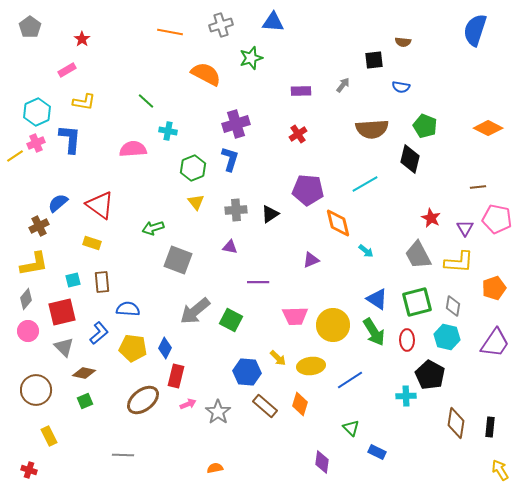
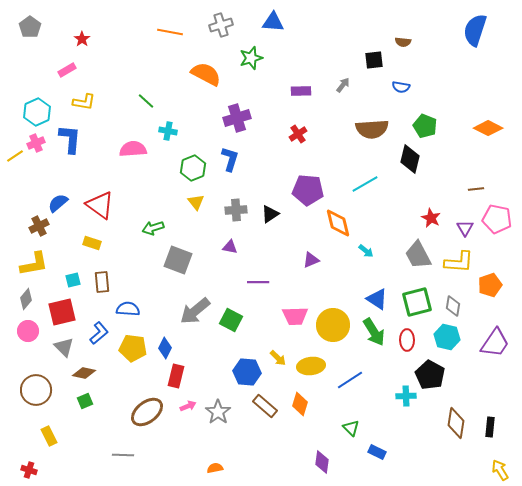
purple cross at (236, 124): moved 1 px right, 6 px up
brown line at (478, 187): moved 2 px left, 2 px down
orange pentagon at (494, 288): moved 4 px left, 3 px up
brown ellipse at (143, 400): moved 4 px right, 12 px down
pink arrow at (188, 404): moved 2 px down
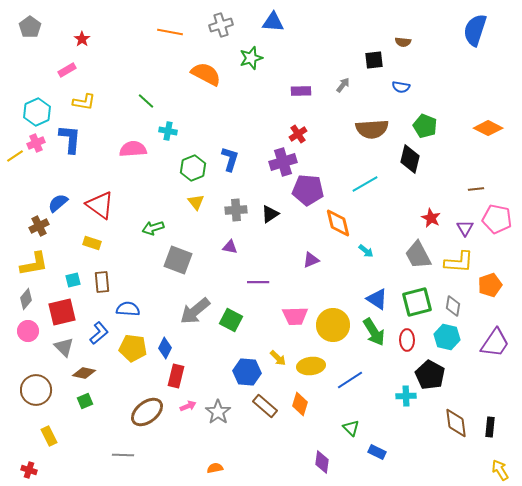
purple cross at (237, 118): moved 46 px right, 44 px down
brown diamond at (456, 423): rotated 16 degrees counterclockwise
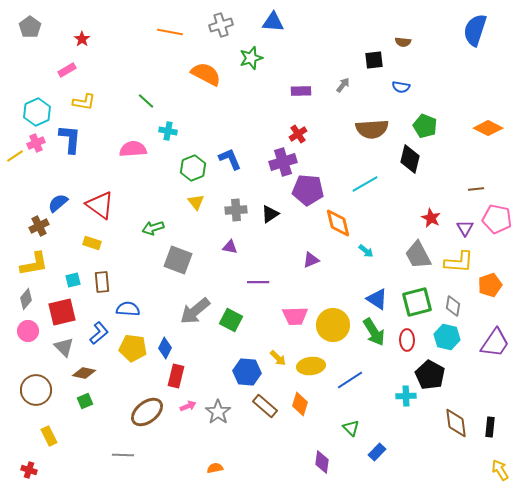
blue L-shape at (230, 159): rotated 40 degrees counterclockwise
blue rectangle at (377, 452): rotated 72 degrees counterclockwise
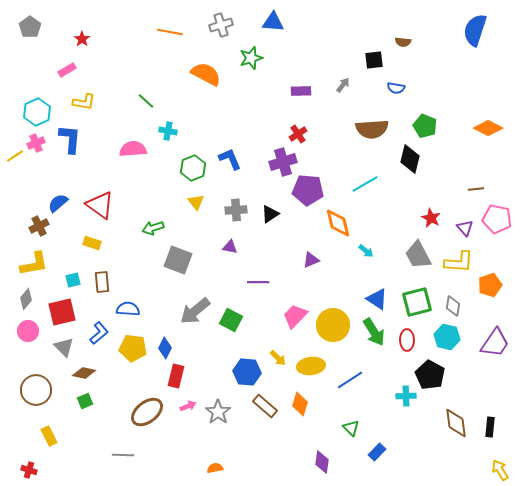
blue semicircle at (401, 87): moved 5 px left, 1 px down
purple triangle at (465, 228): rotated 12 degrees counterclockwise
pink trapezoid at (295, 316): rotated 136 degrees clockwise
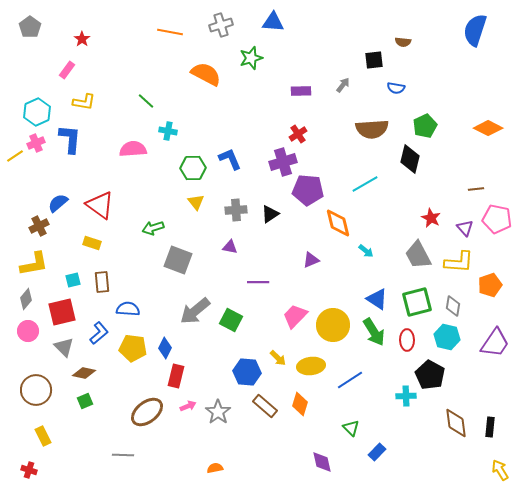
pink rectangle at (67, 70): rotated 24 degrees counterclockwise
green pentagon at (425, 126): rotated 25 degrees clockwise
green hexagon at (193, 168): rotated 20 degrees clockwise
yellow rectangle at (49, 436): moved 6 px left
purple diamond at (322, 462): rotated 20 degrees counterclockwise
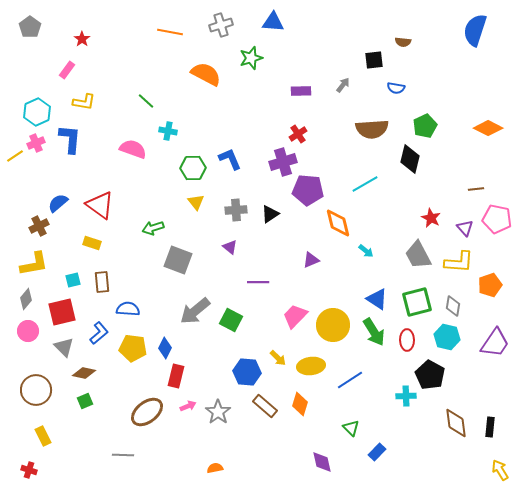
pink semicircle at (133, 149): rotated 24 degrees clockwise
purple triangle at (230, 247): rotated 28 degrees clockwise
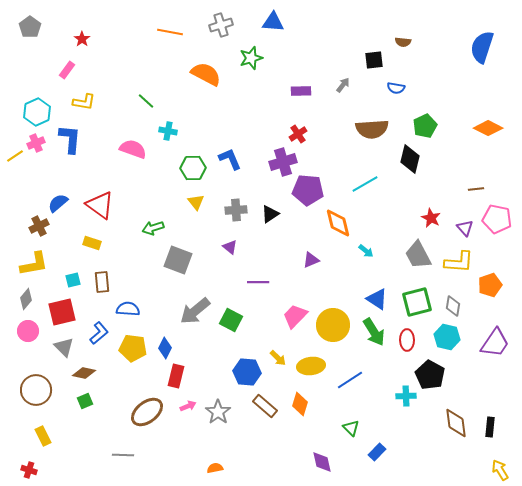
blue semicircle at (475, 30): moved 7 px right, 17 px down
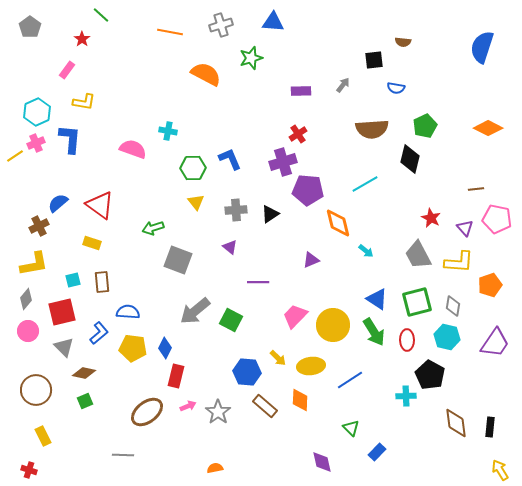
green line at (146, 101): moved 45 px left, 86 px up
blue semicircle at (128, 309): moved 3 px down
orange diamond at (300, 404): moved 4 px up; rotated 15 degrees counterclockwise
